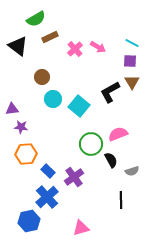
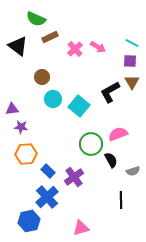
green semicircle: rotated 54 degrees clockwise
gray semicircle: moved 1 px right
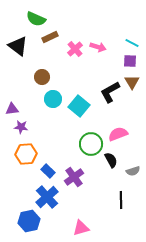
pink arrow: rotated 14 degrees counterclockwise
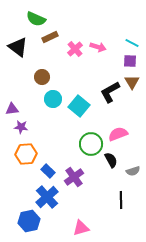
black triangle: moved 1 px down
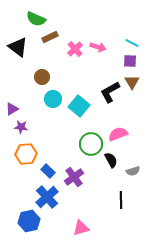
purple triangle: rotated 24 degrees counterclockwise
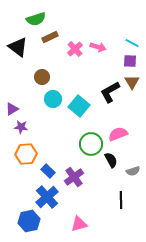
green semicircle: rotated 42 degrees counterclockwise
pink triangle: moved 2 px left, 4 px up
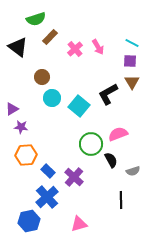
brown rectangle: rotated 21 degrees counterclockwise
pink arrow: rotated 42 degrees clockwise
black L-shape: moved 2 px left, 2 px down
cyan circle: moved 1 px left, 1 px up
orange hexagon: moved 1 px down
purple cross: rotated 12 degrees counterclockwise
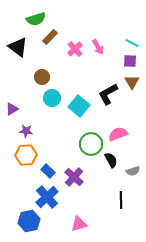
purple star: moved 5 px right, 4 px down
